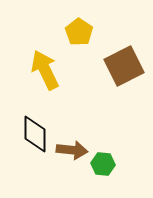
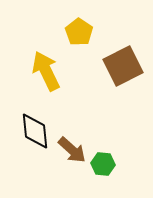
brown square: moved 1 px left
yellow arrow: moved 1 px right, 1 px down
black diamond: moved 3 px up; rotated 6 degrees counterclockwise
brown arrow: rotated 36 degrees clockwise
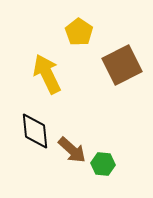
brown square: moved 1 px left, 1 px up
yellow arrow: moved 1 px right, 3 px down
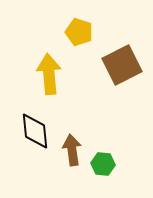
yellow pentagon: rotated 16 degrees counterclockwise
yellow arrow: moved 2 px right; rotated 21 degrees clockwise
brown arrow: rotated 140 degrees counterclockwise
